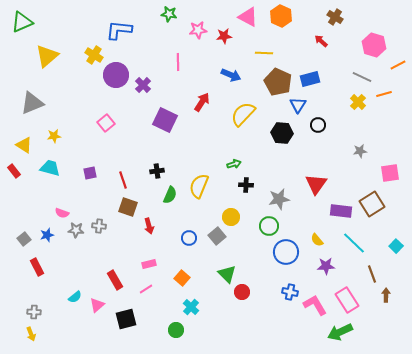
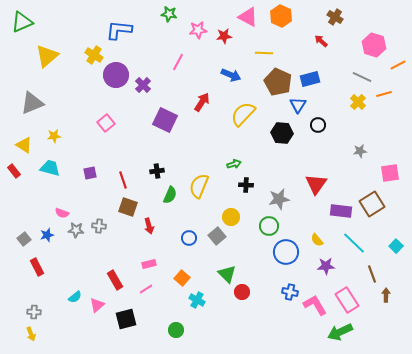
pink line at (178, 62): rotated 30 degrees clockwise
cyan cross at (191, 307): moved 6 px right, 7 px up; rotated 14 degrees counterclockwise
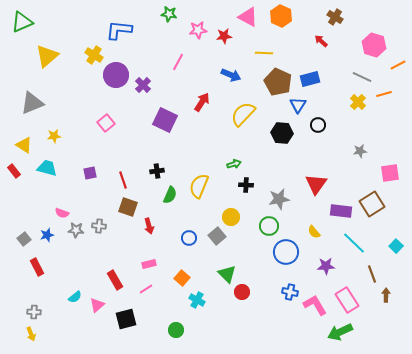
cyan trapezoid at (50, 168): moved 3 px left
yellow semicircle at (317, 240): moved 3 px left, 8 px up
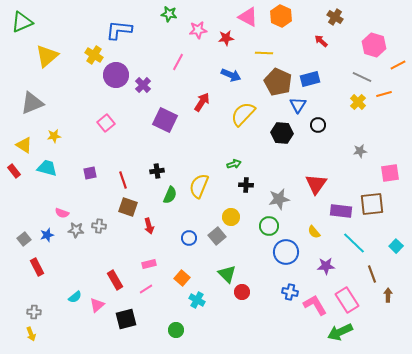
red star at (224, 36): moved 2 px right, 2 px down
brown square at (372, 204): rotated 25 degrees clockwise
brown arrow at (386, 295): moved 2 px right
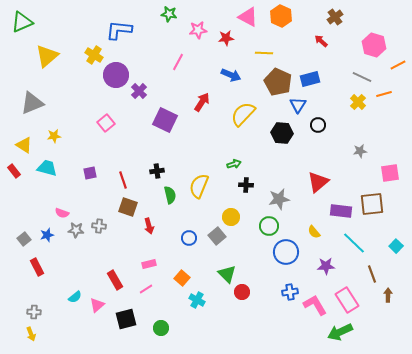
brown cross at (335, 17): rotated 21 degrees clockwise
purple cross at (143, 85): moved 4 px left, 6 px down
red triangle at (316, 184): moved 2 px right, 2 px up; rotated 15 degrees clockwise
green semicircle at (170, 195): rotated 36 degrees counterclockwise
blue cross at (290, 292): rotated 21 degrees counterclockwise
green circle at (176, 330): moved 15 px left, 2 px up
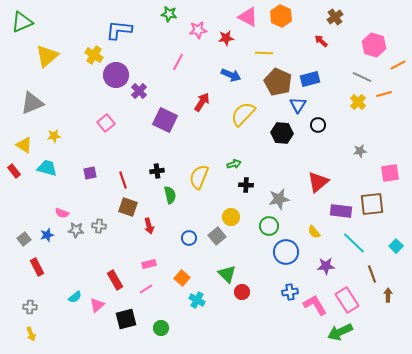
yellow semicircle at (199, 186): moved 9 px up
gray cross at (34, 312): moved 4 px left, 5 px up
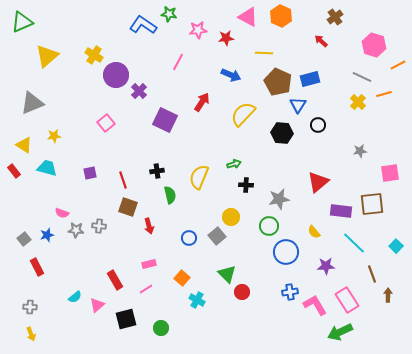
blue L-shape at (119, 30): moved 24 px right, 5 px up; rotated 28 degrees clockwise
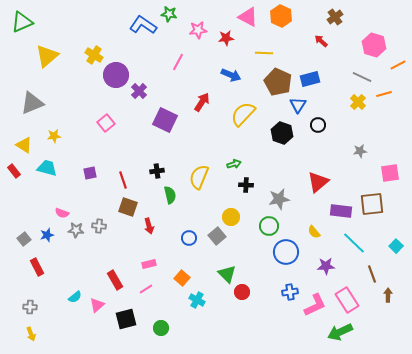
black hexagon at (282, 133): rotated 15 degrees clockwise
pink L-shape at (315, 305): rotated 95 degrees clockwise
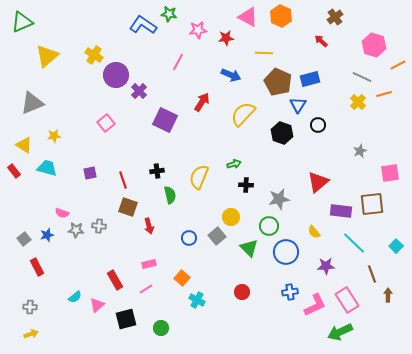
gray star at (360, 151): rotated 16 degrees counterclockwise
green triangle at (227, 274): moved 22 px right, 26 px up
yellow arrow at (31, 334): rotated 88 degrees counterclockwise
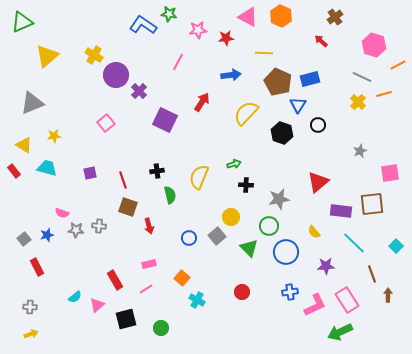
blue arrow at (231, 75): rotated 30 degrees counterclockwise
yellow semicircle at (243, 114): moved 3 px right, 1 px up
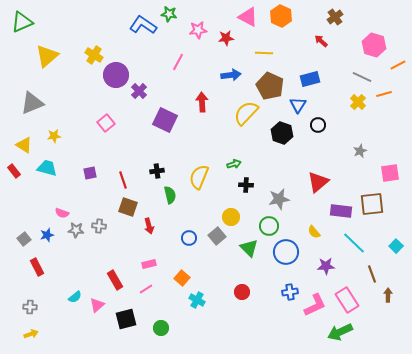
brown pentagon at (278, 82): moved 8 px left, 4 px down
red arrow at (202, 102): rotated 36 degrees counterclockwise
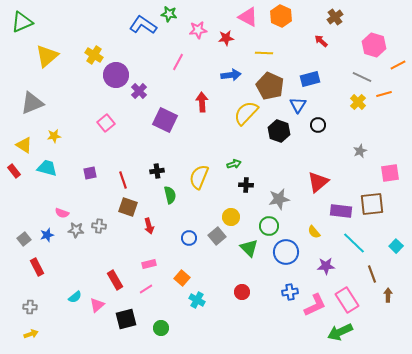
black hexagon at (282, 133): moved 3 px left, 2 px up
